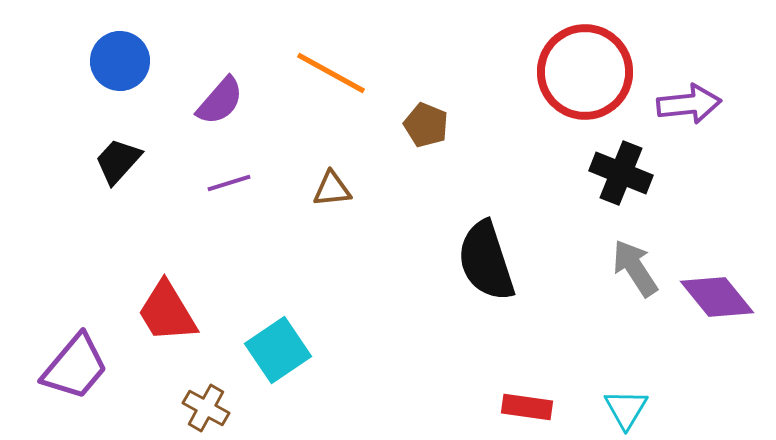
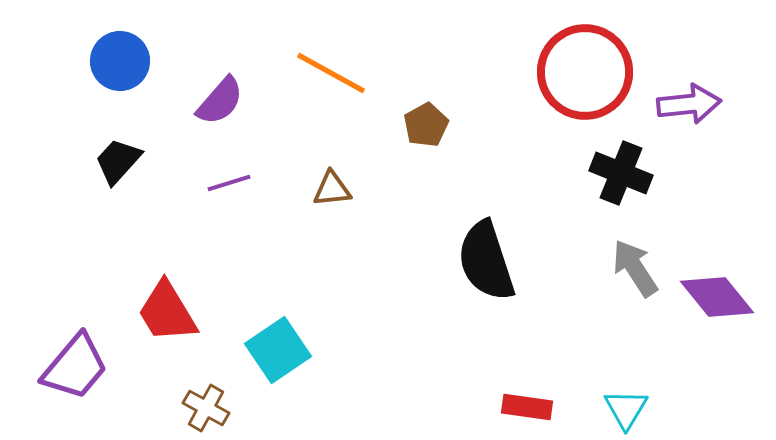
brown pentagon: rotated 21 degrees clockwise
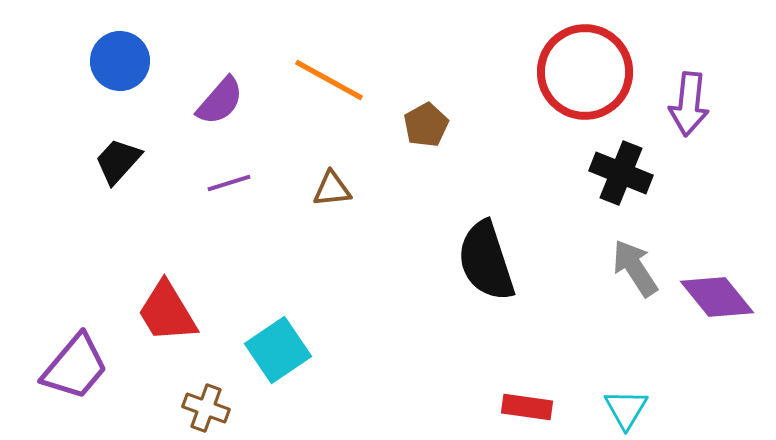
orange line: moved 2 px left, 7 px down
purple arrow: rotated 102 degrees clockwise
brown cross: rotated 9 degrees counterclockwise
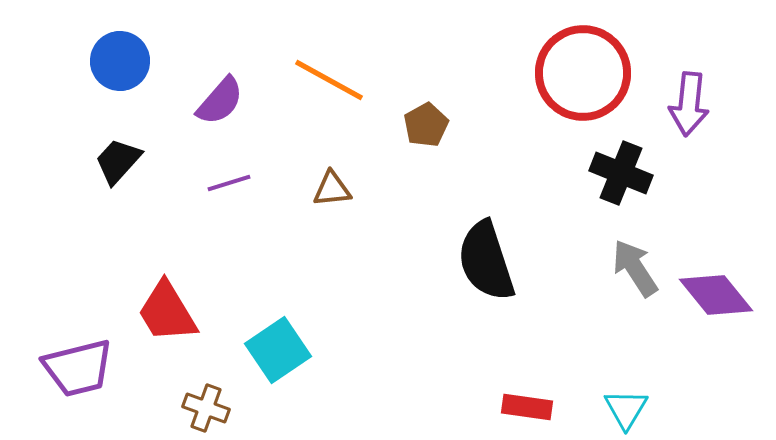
red circle: moved 2 px left, 1 px down
purple diamond: moved 1 px left, 2 px up
purple trapezoid: moved 3 px right, 1 px down; rotated 36 degrees clockwise
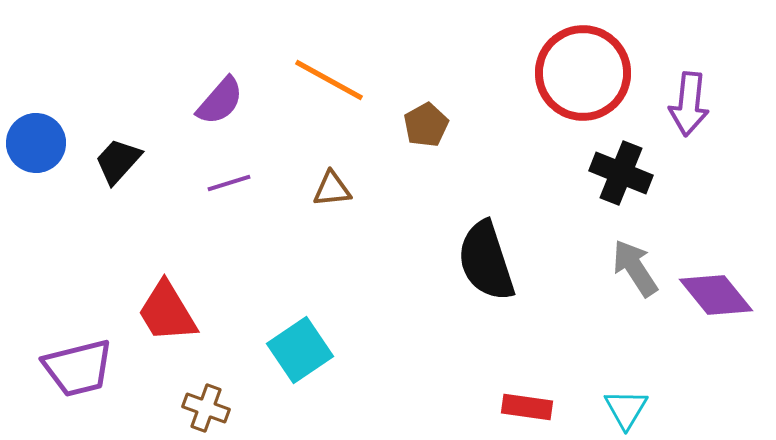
blue circle: moved 84 px left, 82 px down
cyan square: moved 22 px right
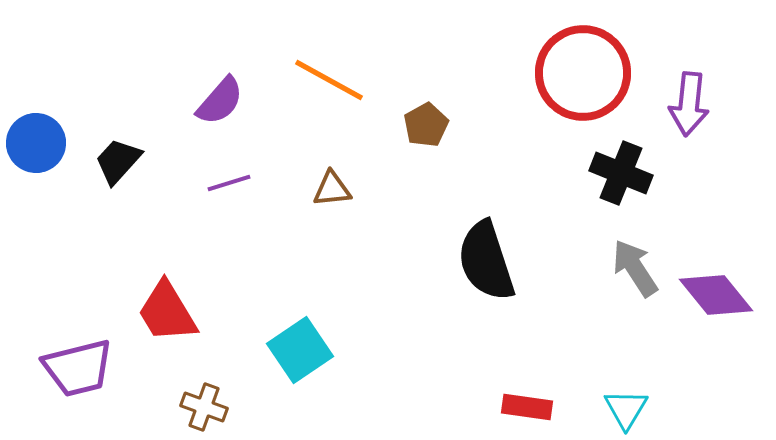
brown cross: moved 2 px left, 1 px up
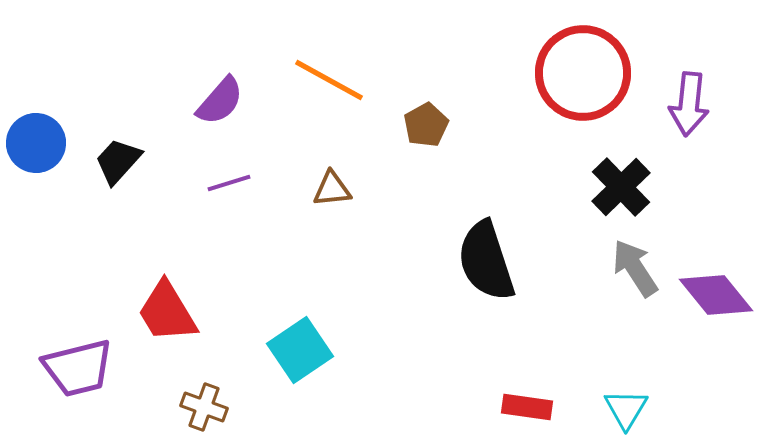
black cross: moved 14 px down; rotated 24 degrees clockwise
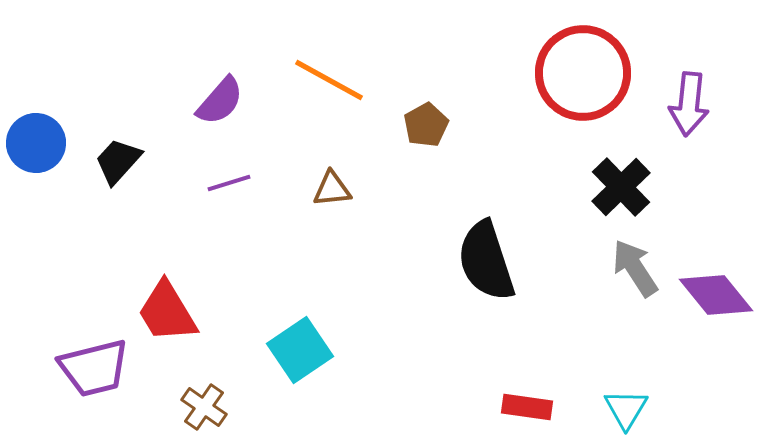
purple trapezoid: moved 16 px right
brown cross: rotated 15 degrees clockwise
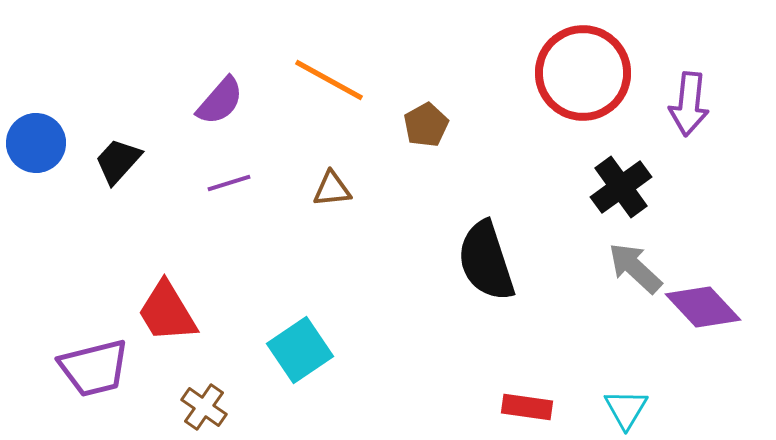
black cross: rotated 8 degrees clockwise
gray arrow: rotated 14 degrees counterclockwise
purple diamond: moved 13 px left, 12 px down; rotated 4 degrees counterclockwise
